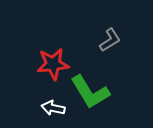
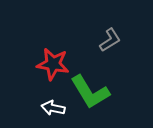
red star: rotated 16 degrees clockwise
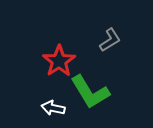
red star: moved 6 px right, 3 px up; rotated 28 degrees clockwise
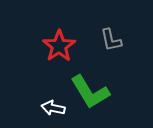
gray L-shape: moved 1 px right; rotated 110 degrees clockwise
red star: moved 15 px up
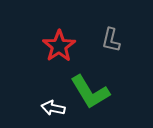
gray L-shape: rotated 25 degrees clockwise
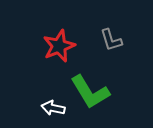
gray L-shape: rotated 30 degrees counterclockwise
red star: rotated 12 degrees clockwise
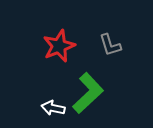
gray L-shape: moved 1 px left, 5 px down
green L-shape: moved 2 px left, 1 px down; rotated 102 degrees counterclockwise
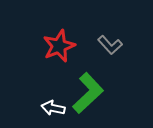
gray L-shape: rotated 25 degrees counterclockwise
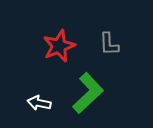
gray L-shape: moved 1 px left, 1 px up; rotated 40 degrees clockwise
white arrow: moved 14 px left, 5 px up
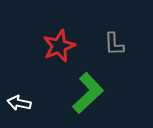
gray L-shape: moved 5 px right
white arrow: moved 20 px left
